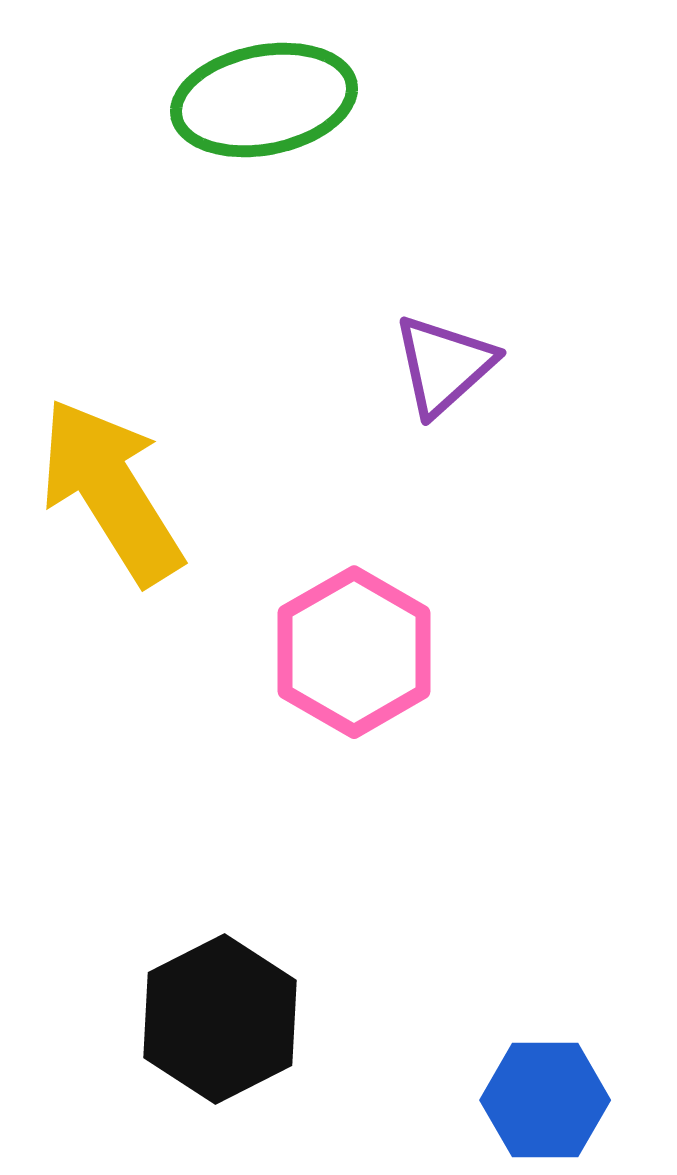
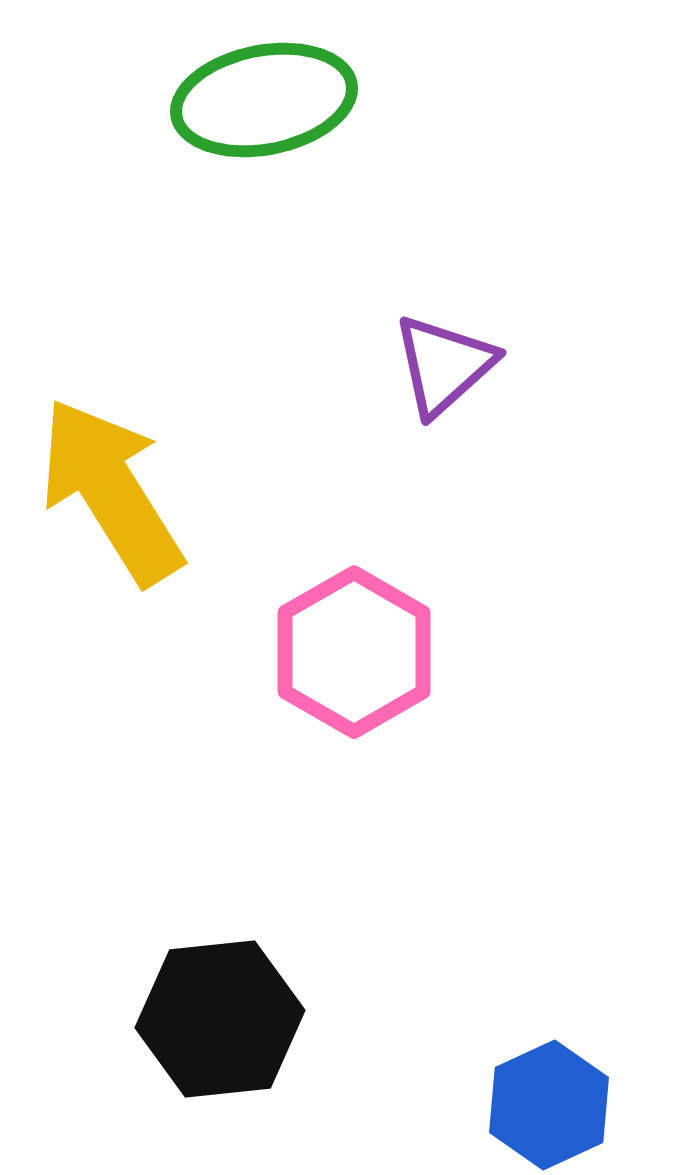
black hexagon: rotated 21 degrees clockwise
blue hexagon: moved 4 px right, 5 px down; rotated 25 degrees counterclockwise
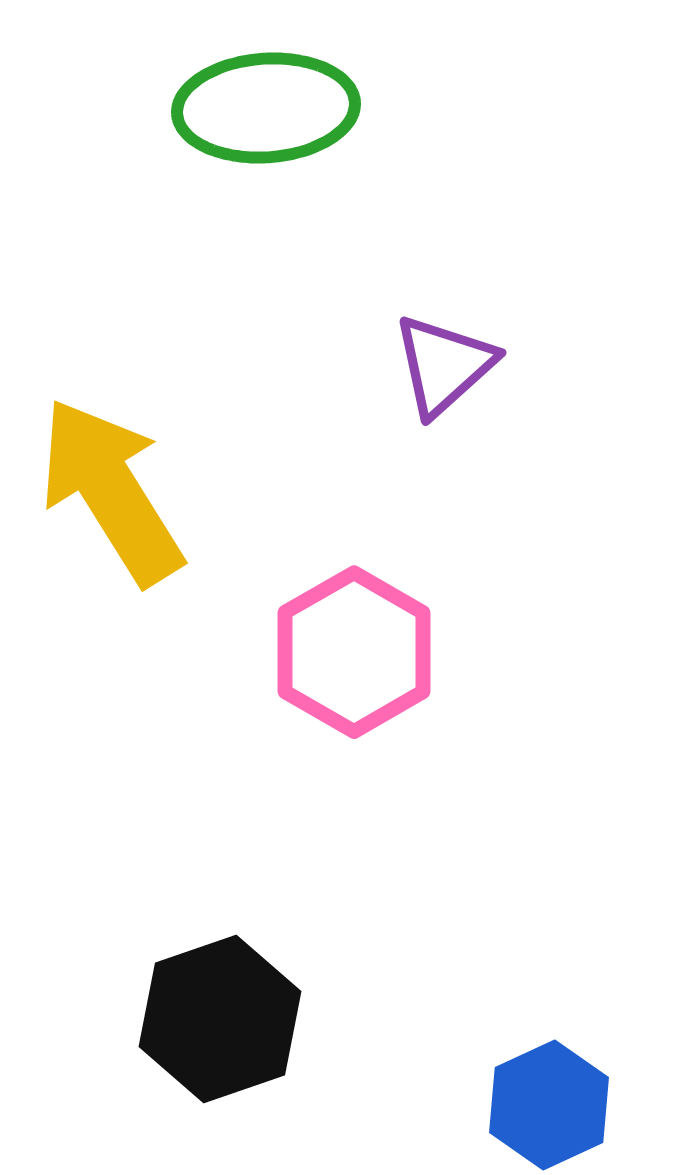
green ellipse: moved 2 px right, 8 px down; rotated 7 degrees clockwise
black hexagon: rotated 13 degrees counterclockwise
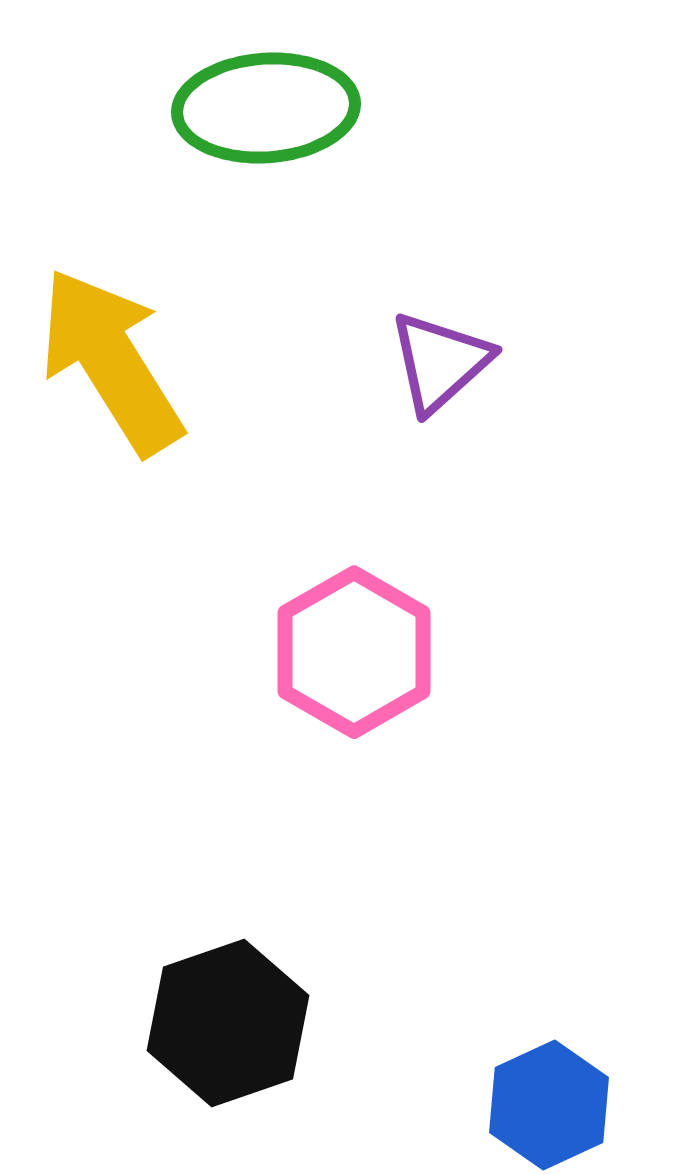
purple triangle: moved 4 px left, 3 px up
yellow arrow: moved 130 px up
black hexagon: moved 8 px right, 4 px down
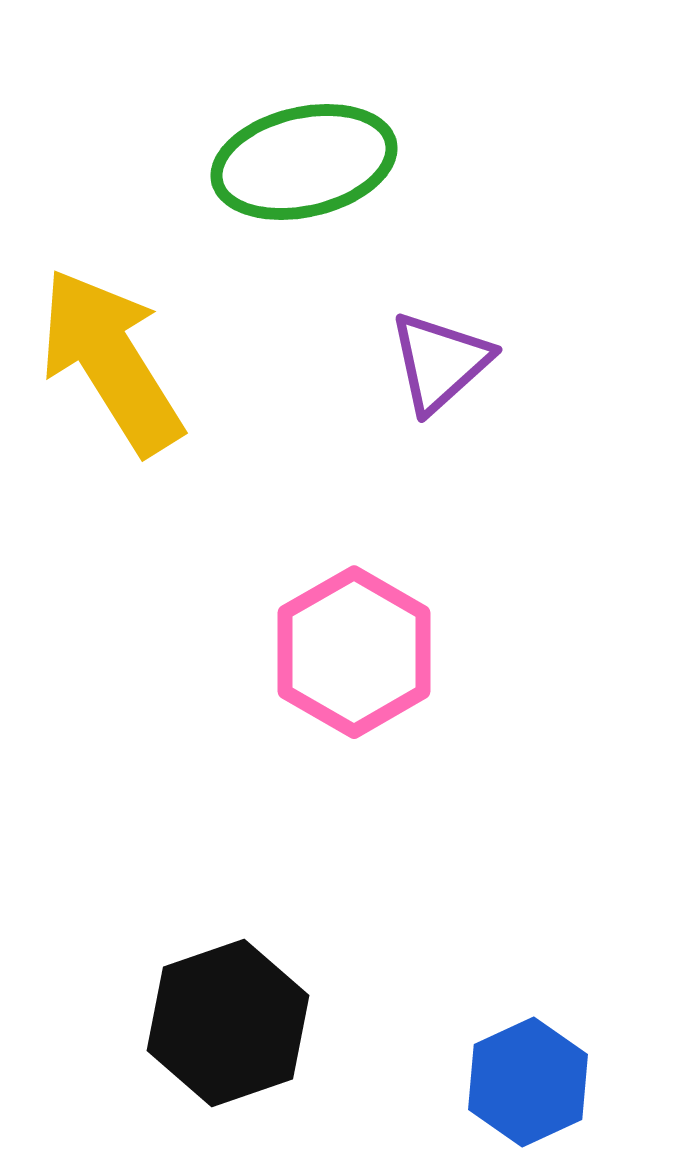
green ellipse: moved 38 px right, 54 px down; rotated 9 degrees counterclockwise
blue hexagon: moved 21 px left, 23 px up
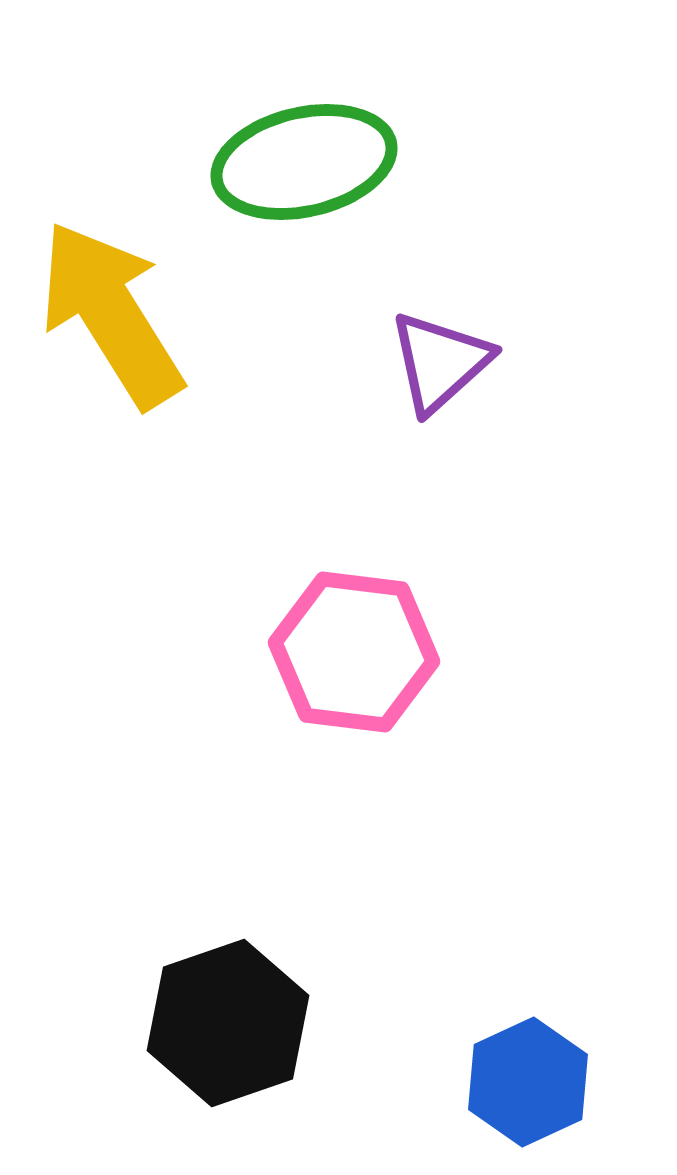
yellow arrow: moved 47 px up
pink hexagon: rotated 23 degrees counterclockwise
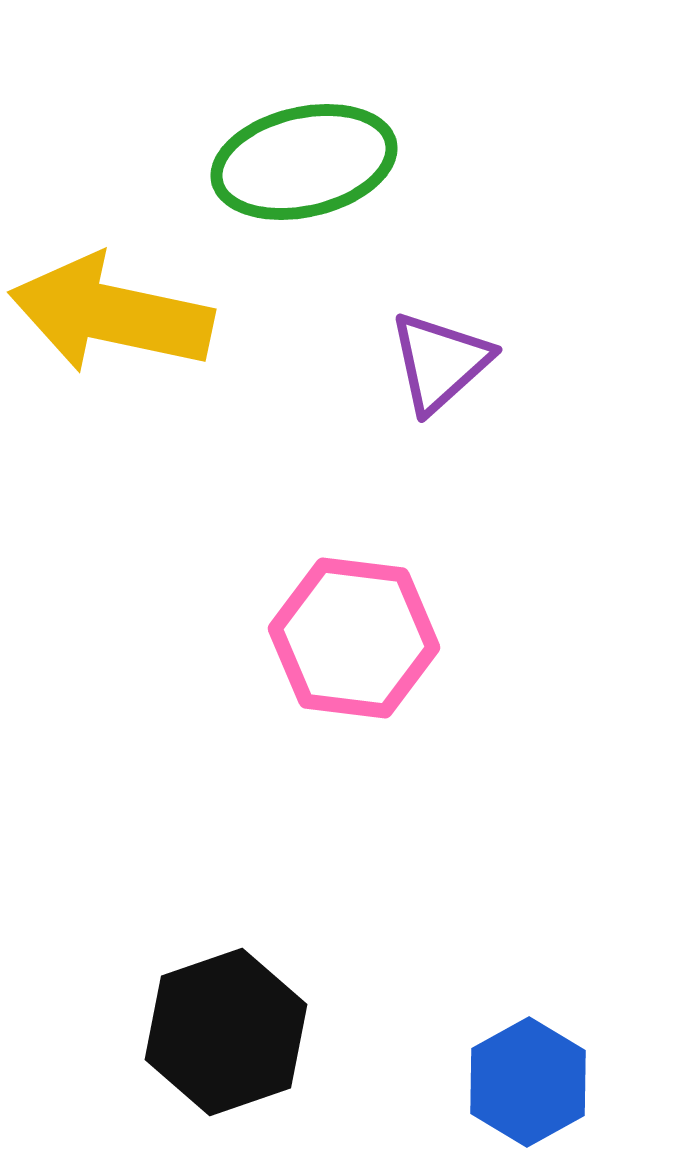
yellow arrow: rotated 46 degrees counterclockwise
pink hexagon: moved 14 px up
black hexagon: moved 2 px left, 9 px down
blue hexagon: rotated 4 degrees counterclockwise
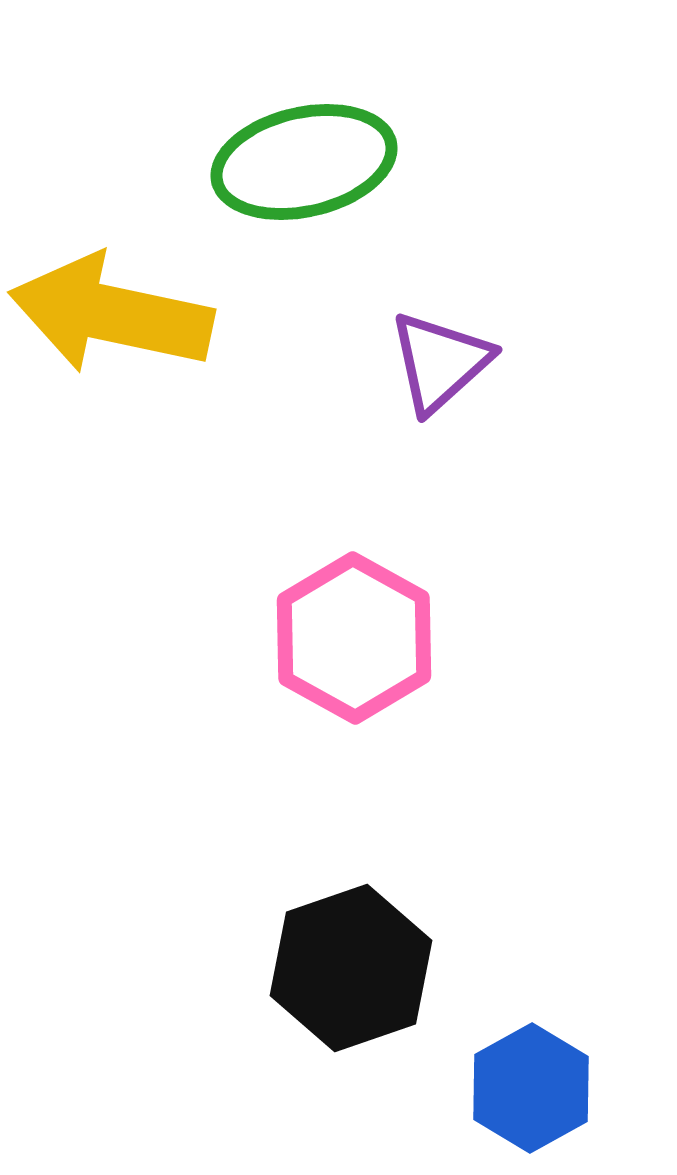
pink hexagon: rotated 22 degrees clockwise
black hexagon: moved 125 px right, 64 px up
blue hexagon: moved 3 px right, 6 px down
